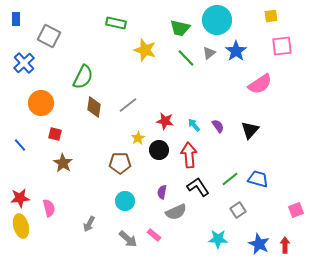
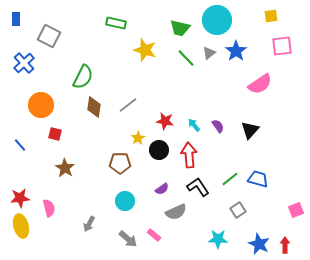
orange circle at (41, 103): moved 2 px down
brown star at (63, 163): moved 2 px right, 5 px down
purple semicircle at (162, 192): moved 3 px up; rotated 136 degrees counterclockwise
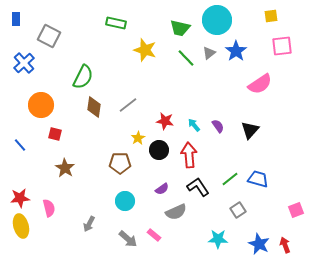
red arrow at (285, 245): rotated 21 degrees counterclockwise
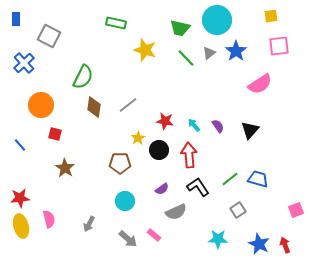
pink square at (282, 46): moved 3 px left
pink semicircle at (49, 208): moved 11 px down
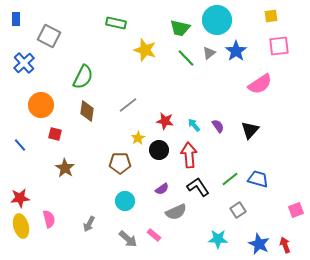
brown diamond at (94, 107): moved 7 px left, 4 px down
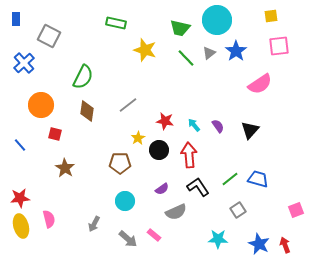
gray arrow at (89, 224): moved 5 px right
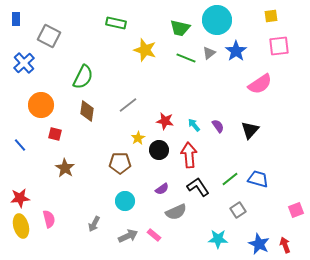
green line at (186, 58): rotated 24 degrees counterclockwise
gray arrow at (128, 239): moved 3 px up; rotated 66 degrees counterclockwise
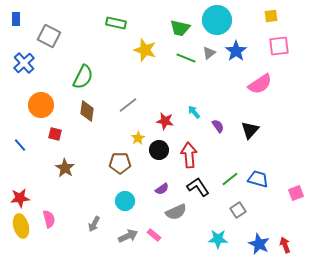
cyan arrow at (194, 125): moved 13 px up
pink square at (296, 210): moved 17 px up
